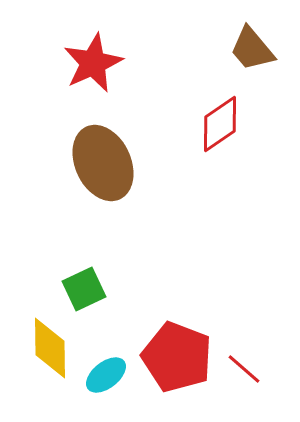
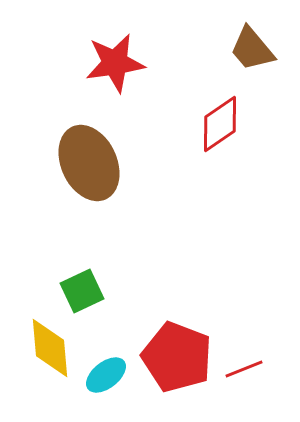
red star: moved 22 px right; rotated 16 degrees clockwise
brown ellipse: moved 14 px left
green square: moved 2 px left, 2 px down
yellow diamond: rotated 4 degrees counterclockwise
red line: rotated 63 degrees counterclockwise
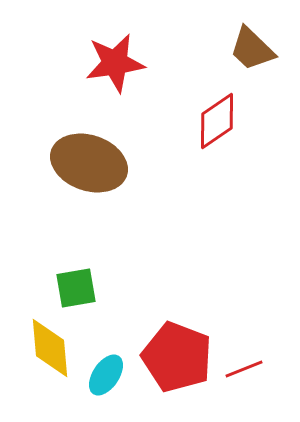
brown trapezoid: rotated 6 degrees counterclockwise
red diamond: moved 3 px left, 3 px up
brown ellipse: rotated 46 degrees counterclockwise
green square: moved 6 px left, 3 px up; rotated 15 degrees clockwise
cyan ellipse: rotated 18 degrees counterclockwise
